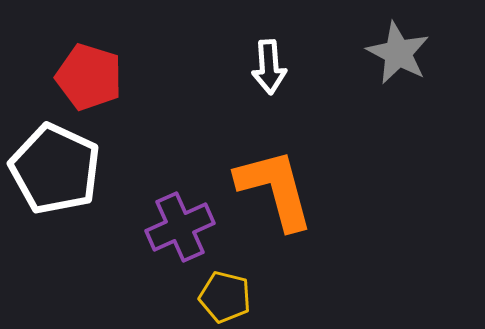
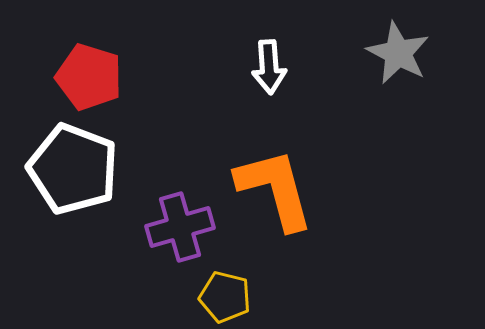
white pentagon: moved 18 px right; rotated 4 degrees counterclockwise
purple cross: rotated 8 degrees clockwise
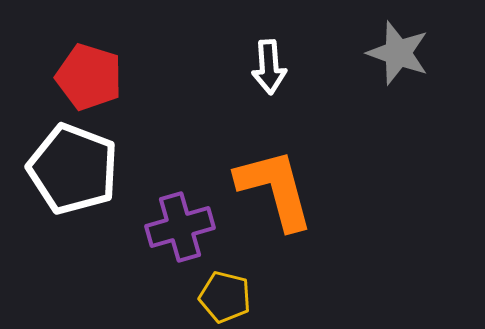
gray star: rotated 8 degrees counterclockwise
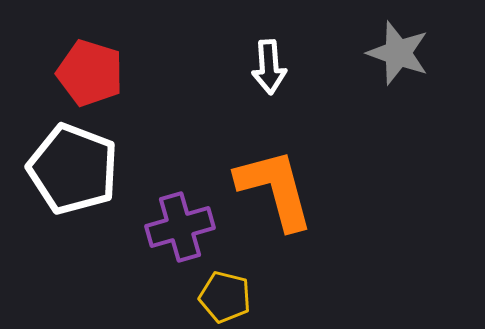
red pentagon: moved 1 px right, 4 px up
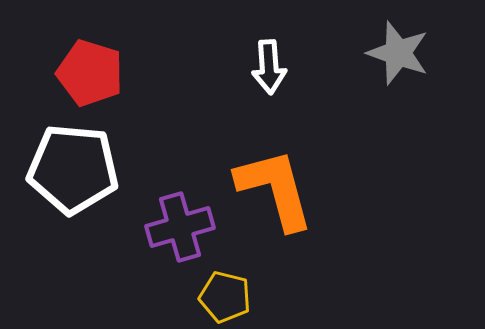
white pentagon: rotated 16 degrees counterclockwise
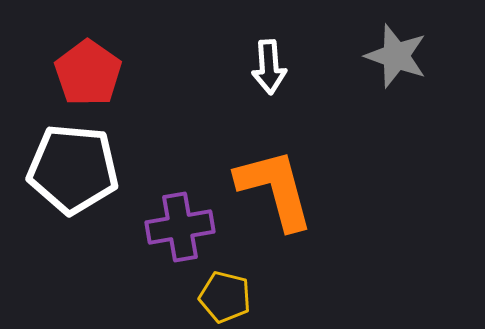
gray star: moved 2 px left, 3 px down
red pentagon: moved 2 px left; rotated 18 degrees clockwise
purple cross: rotated 6 degrees clockwise
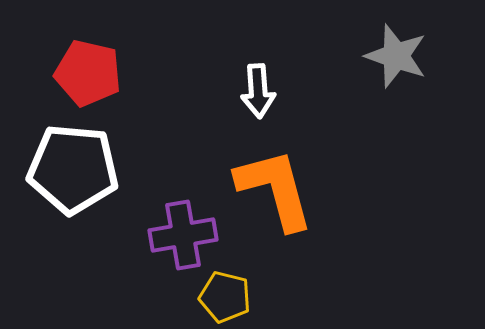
white arrow: moved 11 px left, 24 px down
red pentagon: rotated 22 degrees counterclockwise
purple cross: moved 3 px right, 8 px down
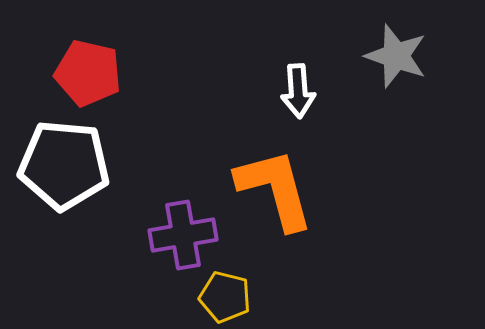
white arrow: moved 40 px right
white pentagon: moved 9 px left, 4 px up
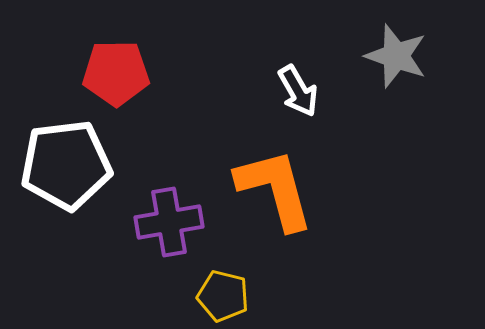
red pentagon: moved 28 px right; rotated 14 degrees counterclockwise
white arrow: rotated 26 degrees counterclockwise
white pentagon: moved 2 px right; rotated 12 degrees counterclockwise
purple cross: moved 14 px left, 13 px up
yellow pentagon: moved 2 px left, 1 px up
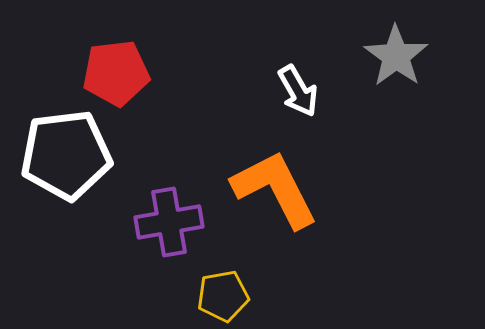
gray star: rotated 16 degrees clockwise
red pentagon: rotated 6 degrees counterclockwise
white pentagon: moved 10 px up
orange L-shape: rotated 12 degrees counterclockwise
yellow pentagon: rotated 24 degrees counterclockwise
